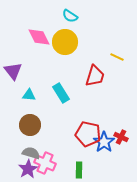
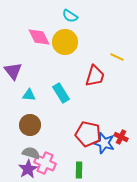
blue star: moved 1 px down; rotated 20 degrees counterclockwise
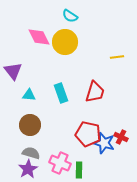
yellow line: rotated 32 degrees counterclockwise
red trapezoid: moved 16 px down
cyan rectangle: rotated 12 degrees clockwise
pink cross: moved 15 px right
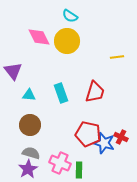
yellow circle: moved 2 px right, 1 px up
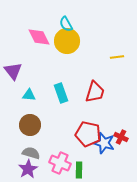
cyan semicircle: moved 4 px left, 8 px down; rotated 28 degrees clockwise
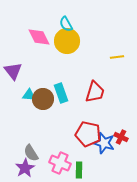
brown circle: moved 13 px right, 26 px up
gray semicircle: rotated 138 degrees counterclockwise
purple star: moved 3 px left, 1 px up
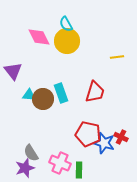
purple star: rotated 12 degrees clockwise
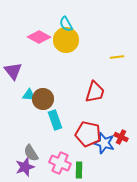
pink diamond: rotated 35 degrees counterclockwise
yellow circle: moved 1 px left, 1 px up
cyan rectangle: moved 6 px left, 27 px down
purple star: moved 1 px up
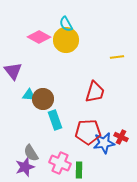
red pentagon: moved 2 px up; rotated 15 degrees counterclockwise
blue star: rotated 25 degrees counterclockwise
